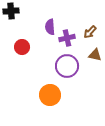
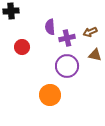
brown arrow: rotated 24 degrees clockwise
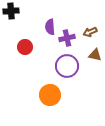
red circle: moved 3 px right
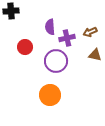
purple circle: moved 11 px left, 5 px up
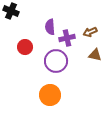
black cross: rotated 28 degrees clockwise
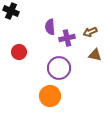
red circle: moved 6 px left, 5 px down
purple circle: moved 3 px right, 7 px down
orange circle: moved 1 px down
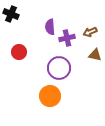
black cross: moved 3 px down
